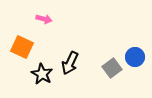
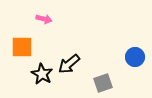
orange square: rotated 25 degrees counterclockwise
black arrow: moved 1 px left, 1 px down; rotated 25 degrees clockwise
gray square: moved 9 px left, 15 px down; rotated 18 degrees clockwise
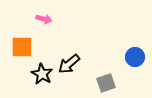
gray square: moved 3 px right
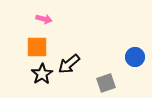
orange square: moved 15 px right
black star: rotated 10 degrees clockwise
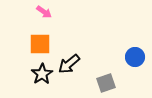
pink arrow: moved 7 px up; rotated 21 degrees clockwise
orange square: moved 3 px right, 3 px up
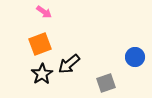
orange square: rotated 20 degrees counterclockwise
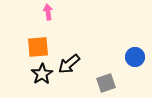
pink arrow: moved 4 px right; rotated 133 degrees counterclockwise
orange square: moved 2 px left, 3 px down; rotated 15 degrees clockwise
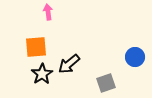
orange square: moved 2 px left
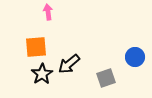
gray square: moved 5 px up
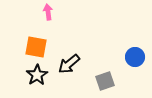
orange square: rotated 15 degrees clockwise
black star: moved 5 px left, 1 px down
gray square: moved 1 px left, 3 px down
